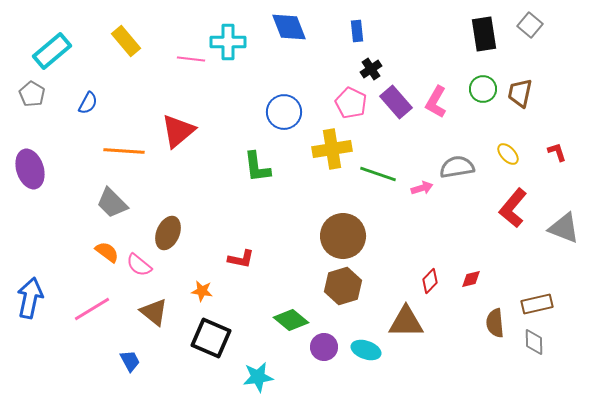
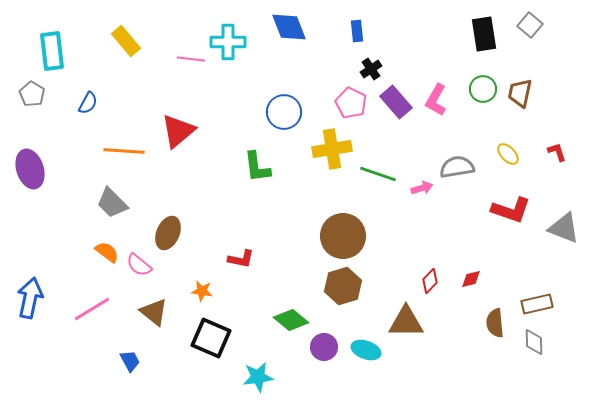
cyan rectangle at (52, 51): rotated 57 degrees counterclockwise
pink L-shape at (436, 102): moved 2 px up
red L-shape at (513, 208): moved 2 px left, 2 px down; rotated 111 degrees counterclockwise
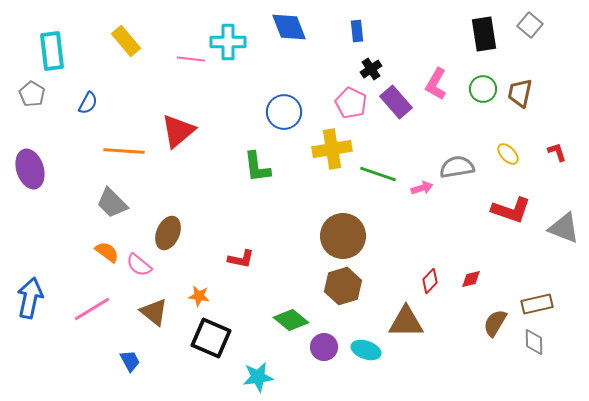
pink L-shape at (436, 100): moved 16 px up
orange star at (202, 291): moved 3 px left, 5 px down
brown semicircle at (495, 323): rotated 36 degrees clockwise
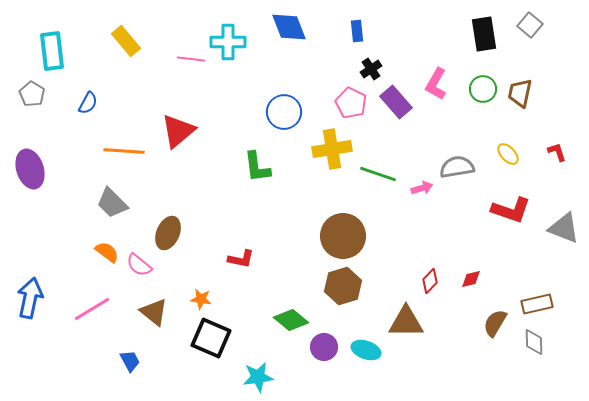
orange star at (199, 296): moved 2 px right, 3 px down
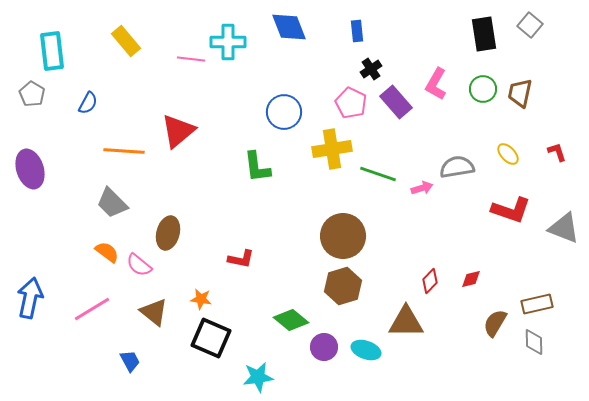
brown ellipse at (168, 233): rotated 8 degrees counterclockwise
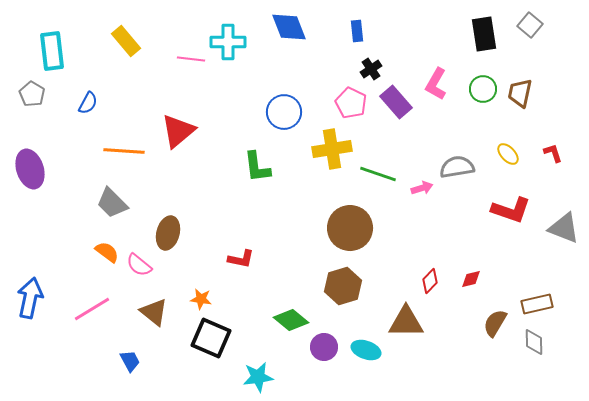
red L-shape at (557, 152): moved 4 px left, 1 px down
brown circle at (343, 236): moved 7 px right, 8 px up
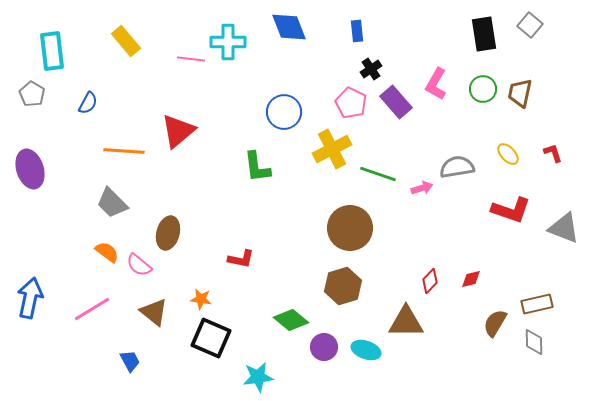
yellow cross at (332, 149): rotated 18 degrees counterclockwise
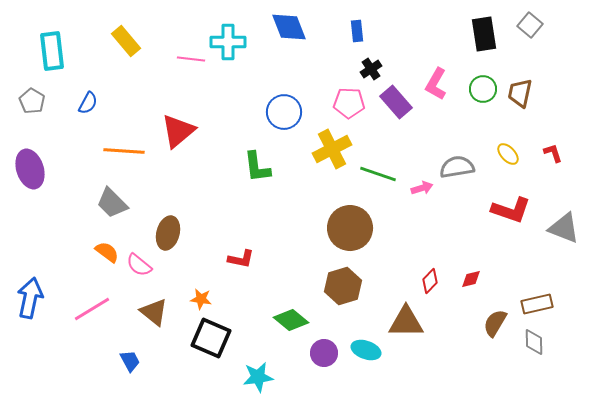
gray pentagon at (32, 94): moved 7 px down
pink pentagon at (351, 103): moved 2 px left; rotated 24 degrees counterclockwise
purple circle at (324, 347): moved 6 px down
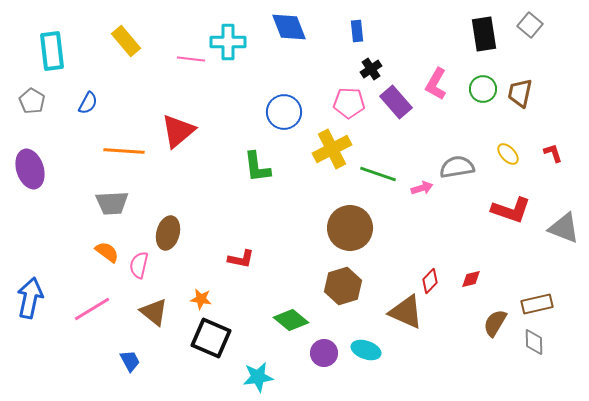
gray trapezoid at (112, 203): rotated 48 degrees counterclockwise
pink semicircle at (139, 265): rotated 64 degrees clockwise
brown triangle at (406, 322): moved 10 px up; rotated 24 degrees clockwise
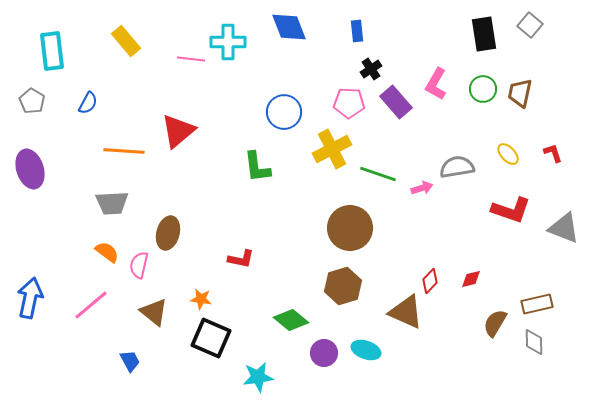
pink line at (92, 309): moved 1 px left, 4 px up; rotated 9 degrees counterclockwise
